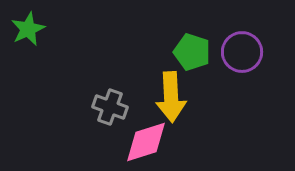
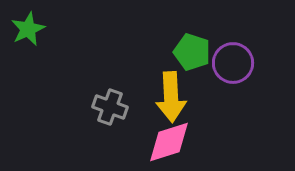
purple circle: moved 9 px left, 11 px down
pink diamond: moved 23 px right
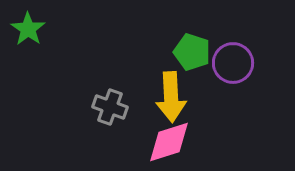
green star: rotated 12 degrees counterclockwise
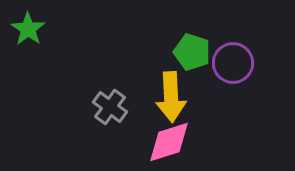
gray cross: rotated 16 degrees clockwise
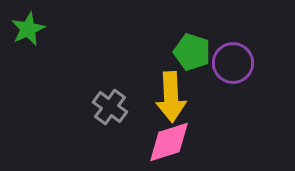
green star: rotated 12 degrees clockwise
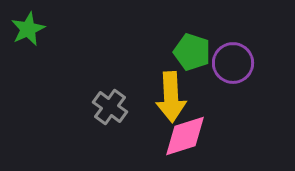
pink diamond: moved 16 px right, 6 px up
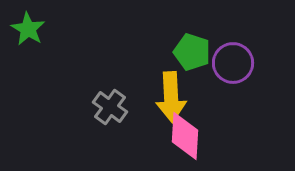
green star: rotated 16 degrees counterclockwise
pink diamond: rotated 69 degrees counterclockwise
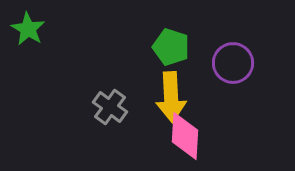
green pentagon: moved 21 px left, 5 px up
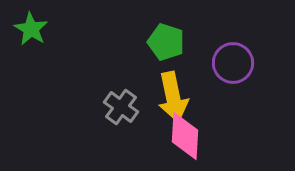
green star: moved 3 px right
green pentagon: moved 5 px left, 5 px up
yellow arrow: moved 2 px right; rotated 9 degrees counterclockwise
gray cross: moved 11 px right
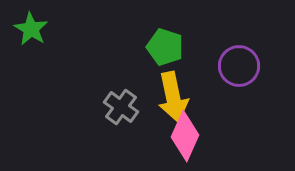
green pentagon: moved 1 px left, 5 px down
purple circle: moved 6 px right, 3 px down
pink diamond: rotated 21 degrees clockwise
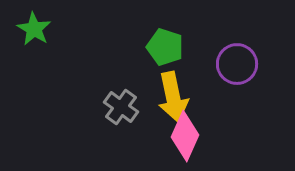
green star: moved 3 px right
purple circle: moved 2 px left, 2 px up
